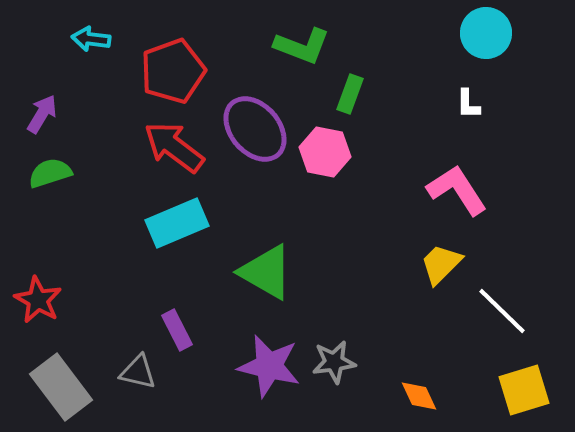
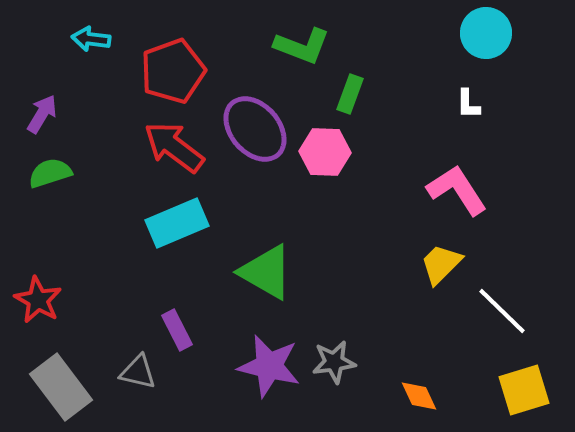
pink hexagon: rotated 9 degrees counterclockwise
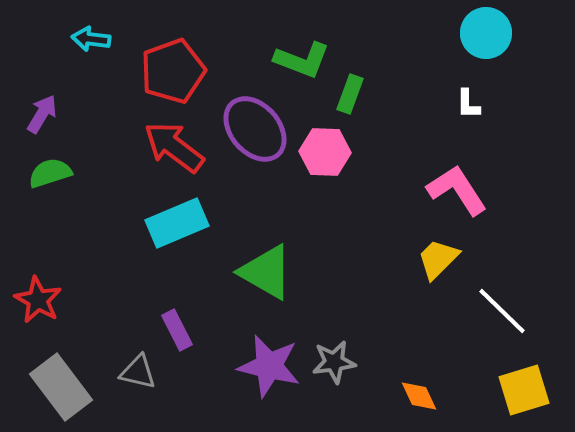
green L-shape: moved 14 px down
yellow trapezoid: moved 3 px left, 5 px up
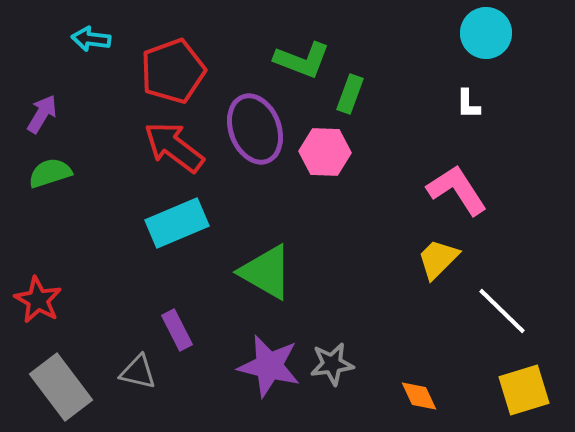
purple ellipse: rotated 20 degrees clockwise
gray star: moved 2 px left, 2 px down
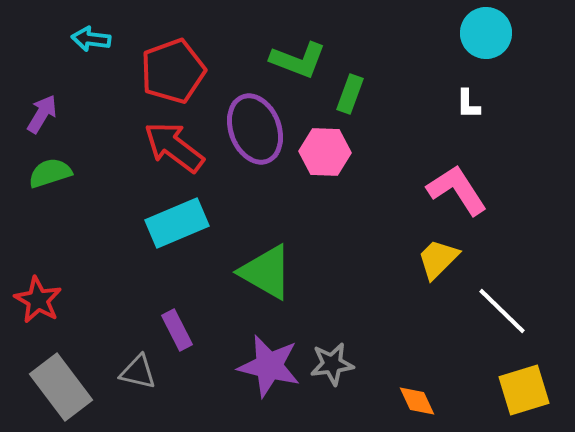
green L-shape: moved 4 px left
orange diamond: moved 2 px left, 5 px down
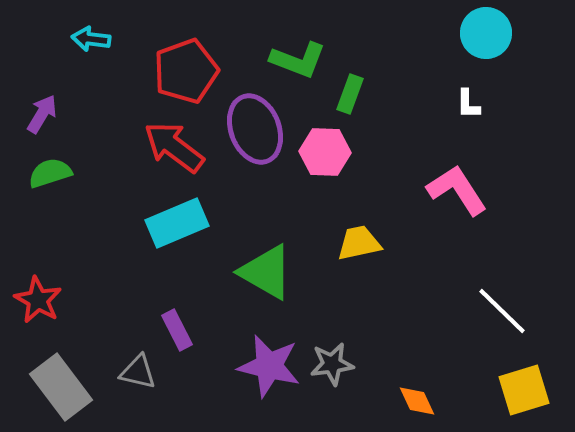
red pentagon: moved 13 px right
yellow trapezoid: moved 79 px left, 16 px up; rotated 33 degrees clockwise
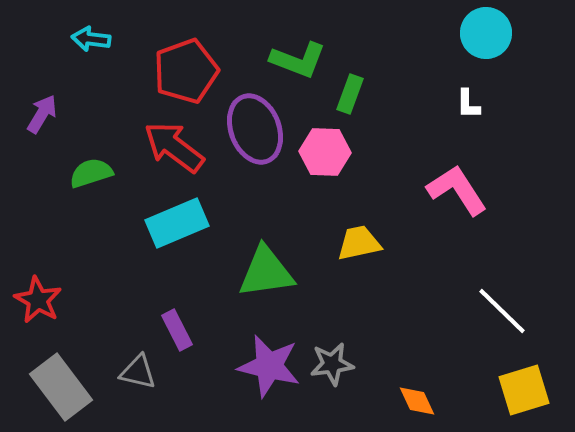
green semicircle: moved 41 px right
green triangle: rotated 38 degrees counterclockwise
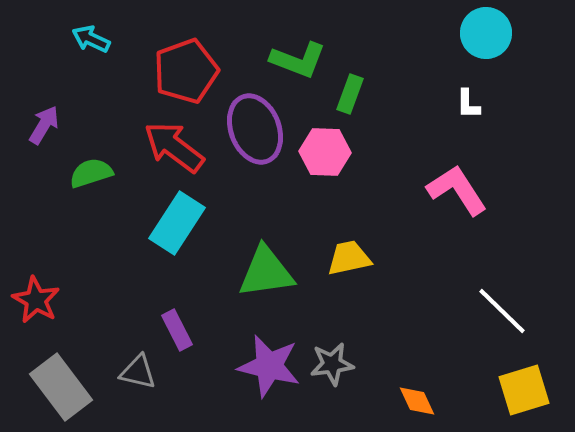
cyan arrow: rotated 18 degrees clockwise
purple arrow: moved 2 px right, 11 px down
cyan rectangle: rotated 34 degrees counterclockwise
yellow trapezoid: moved 10 px left, 15 px down
red star: moved 2 px left
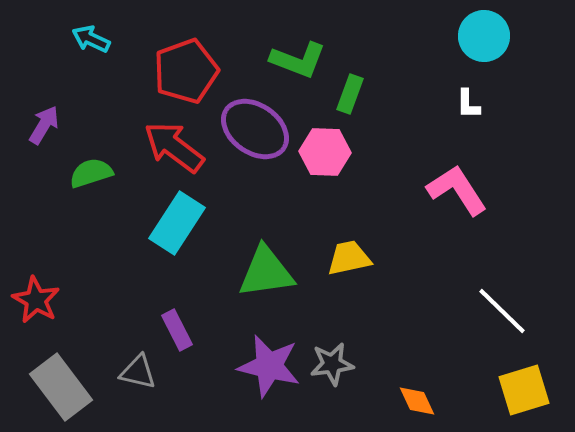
cyan circle: moved 2 px left, 3 px down
purple ellipse: rotated 34 degrees counterclockwise
